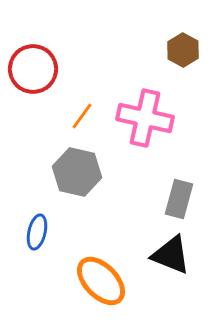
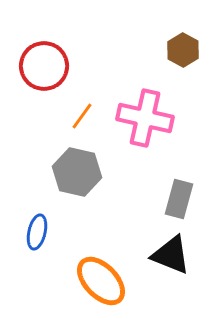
red circle: moved 11 px right, 3 px up
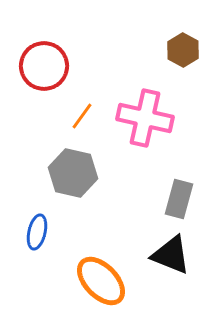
gray hexagon: moved 4 px left, 1 px down
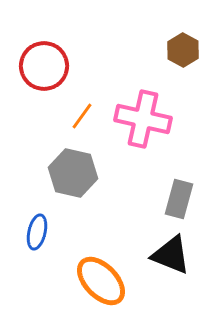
pink cross: moved 2 px left, 1 px down
